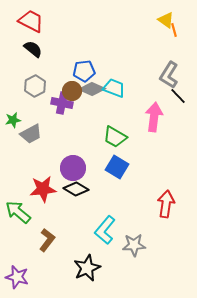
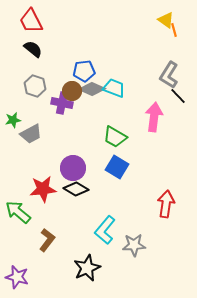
red trapezoid: rotated 144 degrees counterclockwise
gray hexagon: rotated 15 degrees counterclockwise
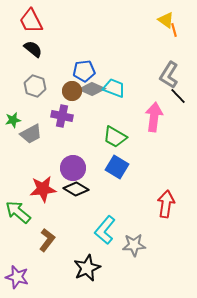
purple cross: moved 13 px down
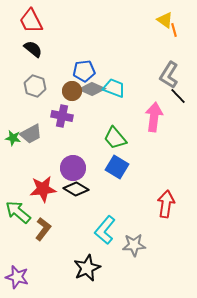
yellow triangle: moved 1 px left
green star: moved 18 px down; rotated 21 degrees clockwise
green trapezoid: moved 1 px down; rotated 20 degrees clockwise
brown L-shape: moved 4 px left, 11 px up
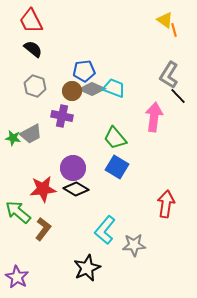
purple star: rotated 15 degrees clockwise
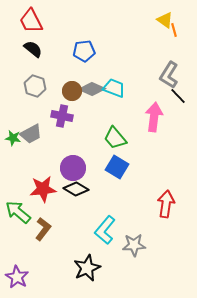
blue pentagon: moved 20 px up
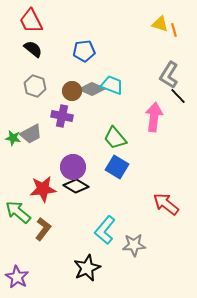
yellow triangle: moved 5 px left, 4 px down; rotated 18 degrees counterclockwise
cyan trapezoid: moved 2 px left, 3 px up
purple circle: moved 1 px up
black diamond: moved 3 px up
red arrow: rotated 60 degrees counterclockwise
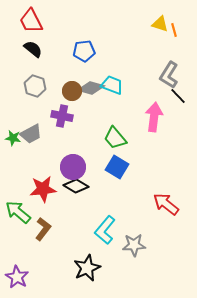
gray diamond: moved 1 px left, 1 px up; rotated 8 degrees counterclockwise
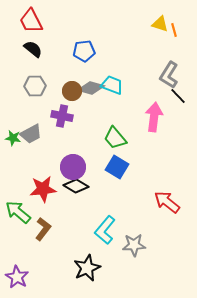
gray hexagon: rotated 20 degrees counterclockwise
red arrow: moved 1 px right, 2 px up
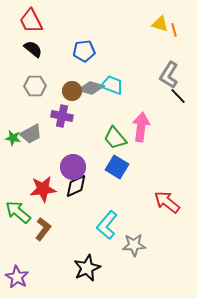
pink arrow: moved 13 px left, 10 px down
black diamond: rotated 55 degrees counterclockwise
cyan L-shape: moved 2 px right, 5 px up
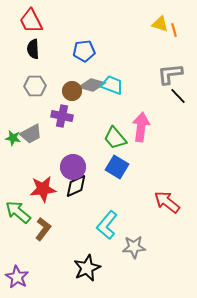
black semicircle: rotated 132 degrees counterclockwise
gray L-shape: moved 1 px right, 1 px up; rotated 52 degrees clockwise
gray diamond: moved 1 px right, 3 px up
gray star: moved 2 px down
